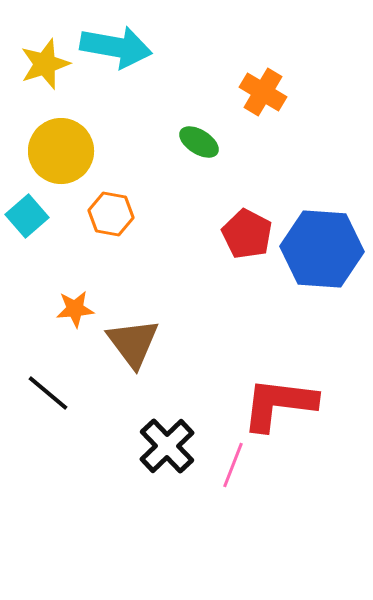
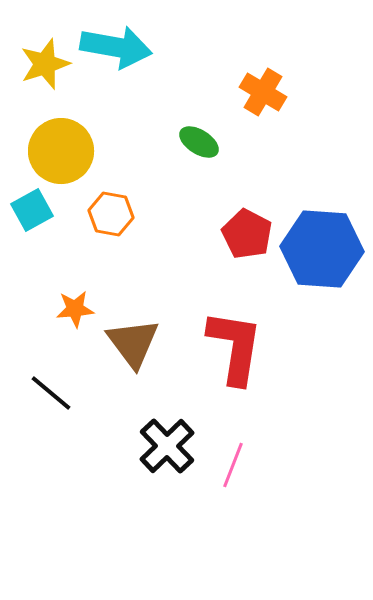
cyan square: moved 5 px right, 6 px up; rotated 12 degrees clockwise
black line: moved 3 px right
red L-shape: moved 44 px left, 57 px up; rotated 92 degrees clockwise
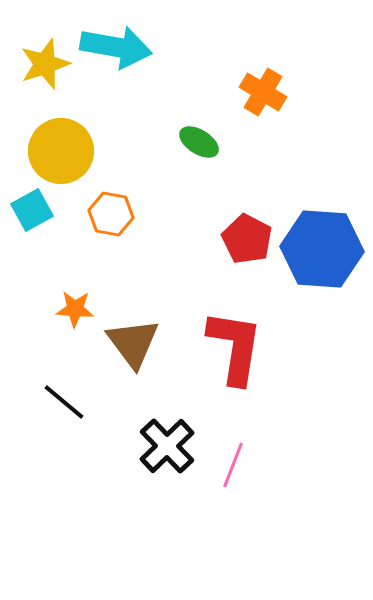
red pentagon: moved 5 px down
orange star: rotated 9 degrees clockwise
black line: moved 13 px right, 9 px down
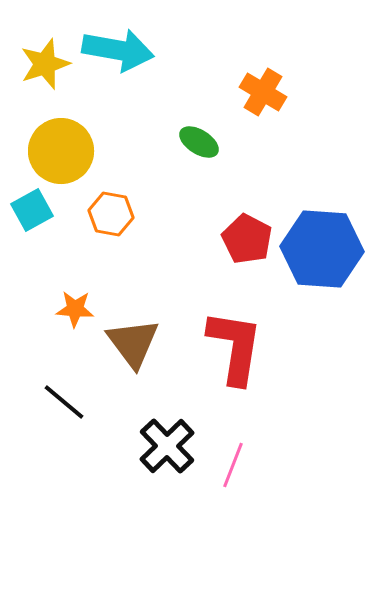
cyan arrow: moved 2 px right, 3 px down
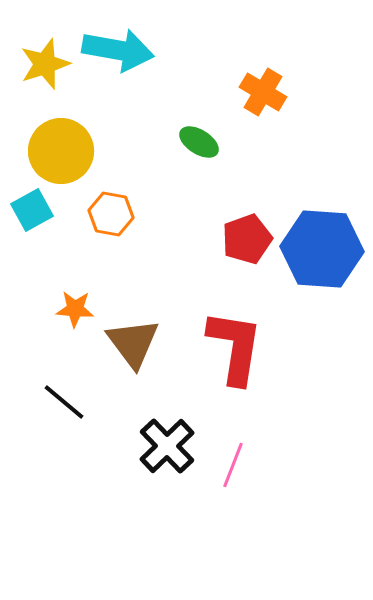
red pentagon: rotated 24 degrees clockwise
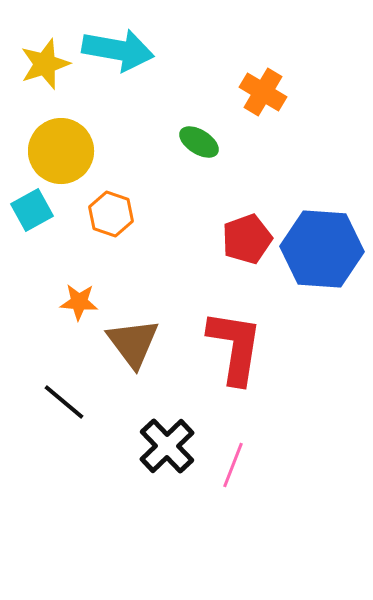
orange hexagon: rotated 9 degrees clockwise
orange star: moved 4 px right, 7 px up
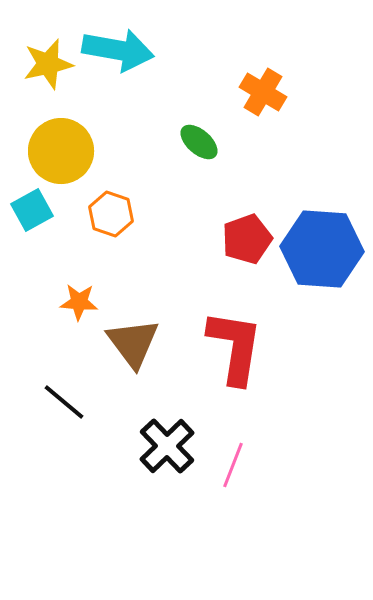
yellow star: moved 3 px right; rotated 6 degrees clockwise
green ellipse: rotated 9 degrees clockwise
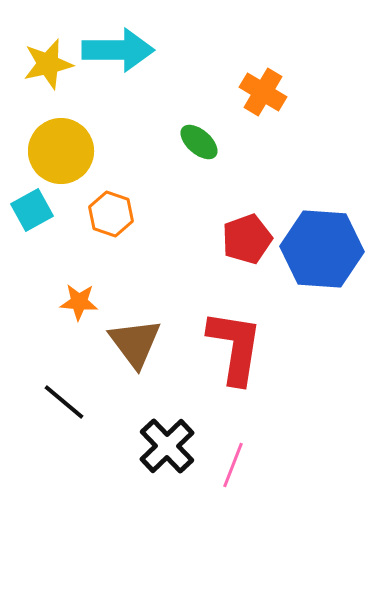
cyan arrow: rotated 10 degrees counterclockwise
brown triangle: moved 2 px right
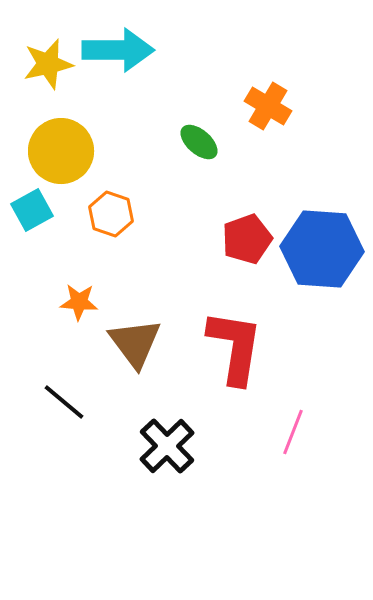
orange cross: moved 5 px right, 14 px down
pink line: moved 60 px right, 33 px up
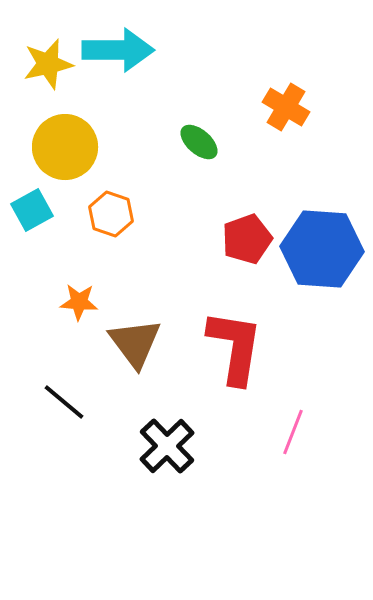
orange cross: moved 18 px right, 1 px down
yellow circle: moved 4 px right, 4 px up
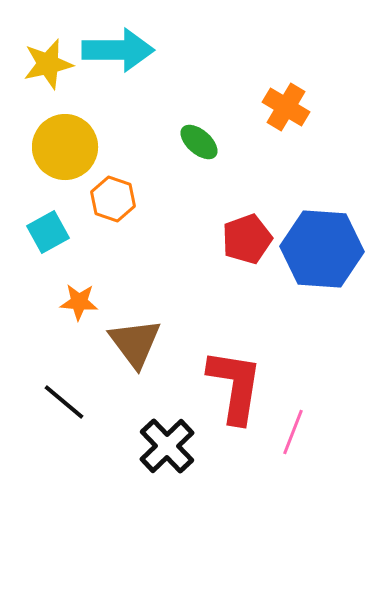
cyan square: moved 16 px right, 22 px down
orange hexagon: moved 2 px right, 15 px up
red L-shape: moved 39 px down
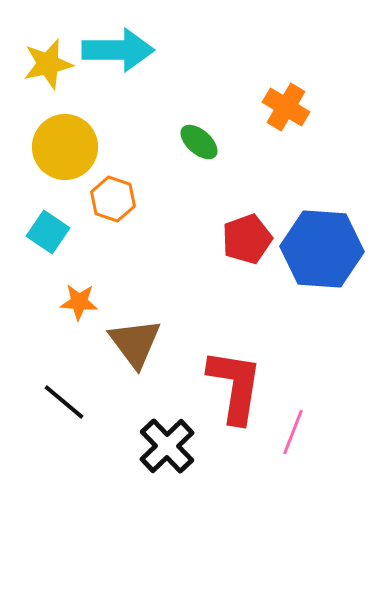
cyan square: rotated 27 degrees counterclockwise
